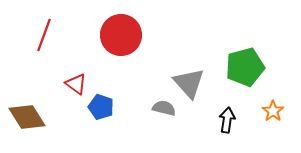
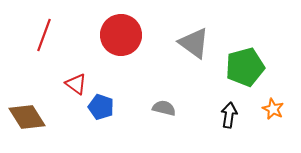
gray triangle: moved 5 px right, 40 px up; rotated 12 degrees counterclockwise
orange star: moved 2 px up; rotated 10 degrees counterclockwise
black arrow: moved 2 px right, 5 px up
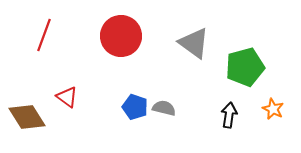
red circle: moved 1 px down
red triangle: moved 9 px left, 13 px down
blue pentagon: moved 34 px right
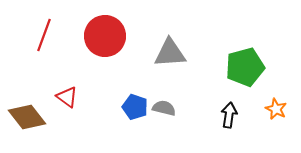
red circle: moved 16 px left
gray triangle: moved 24 px left, 10 px down; rotated 40 degrees counterclockwise
orange star: moved 3 px right
brown diamond: rotated 6 degrees counterclockwise
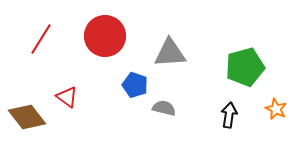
red line: moved 3 px left, 4 px down; rotated 12 degrees clockwise
blue pentagon: moved 22 px up
